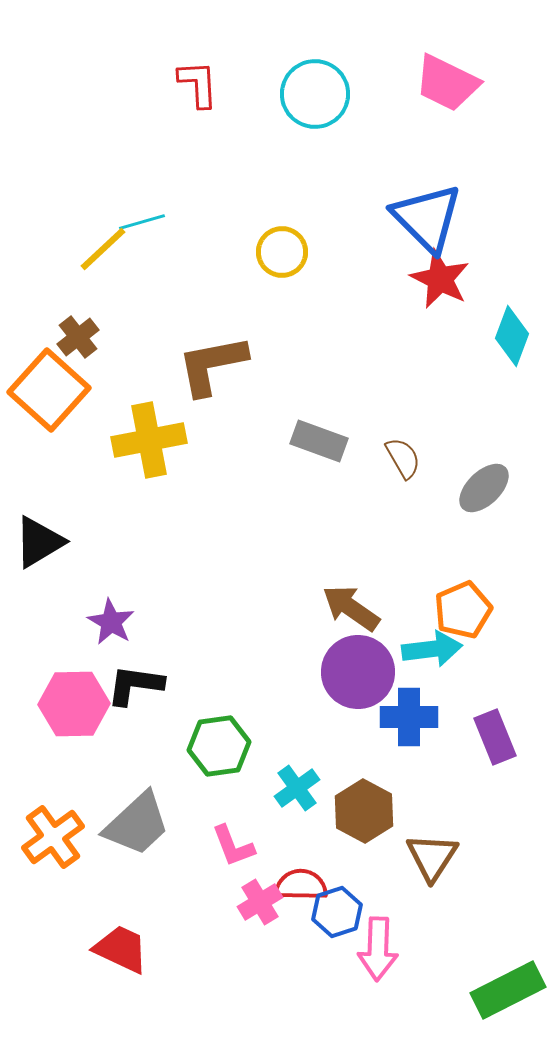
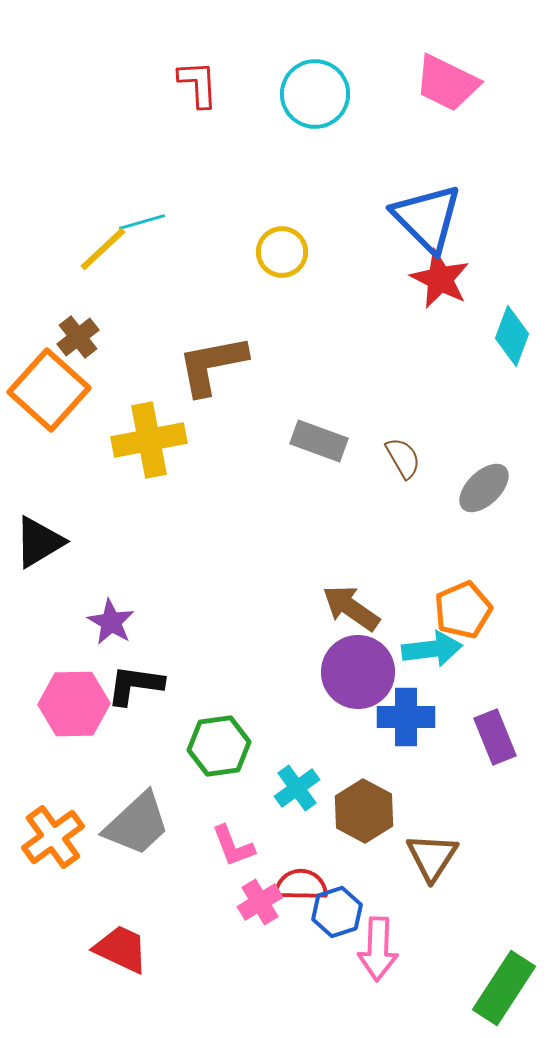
blue cross: moved 3 px left
green rectangle: moved 4 px left, 2 px up; rotated 30 degrees counterclockwise
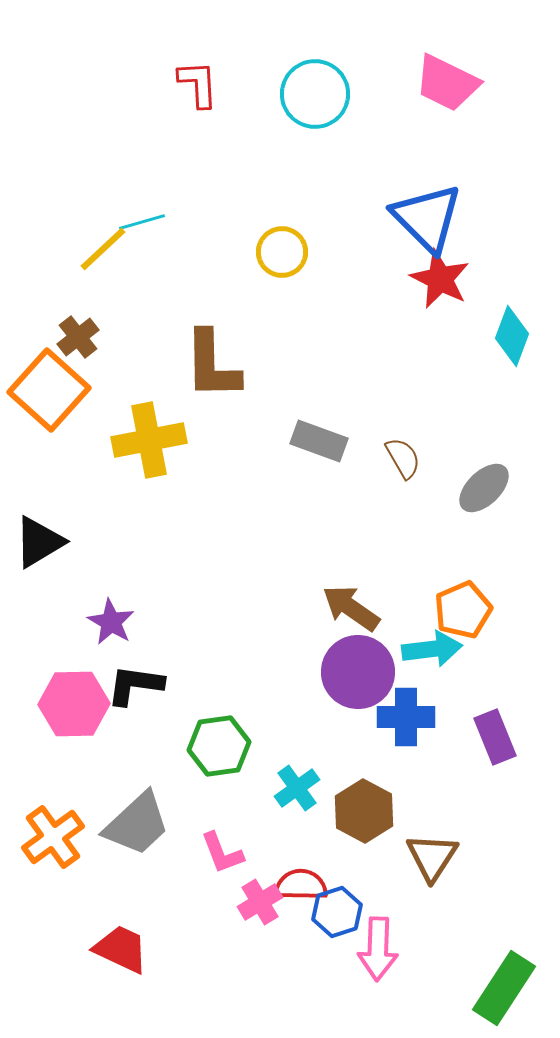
brown L-shape: rotated 80 degrees counterclockwise
pink L-shape: moved 11 px left, 7 px down
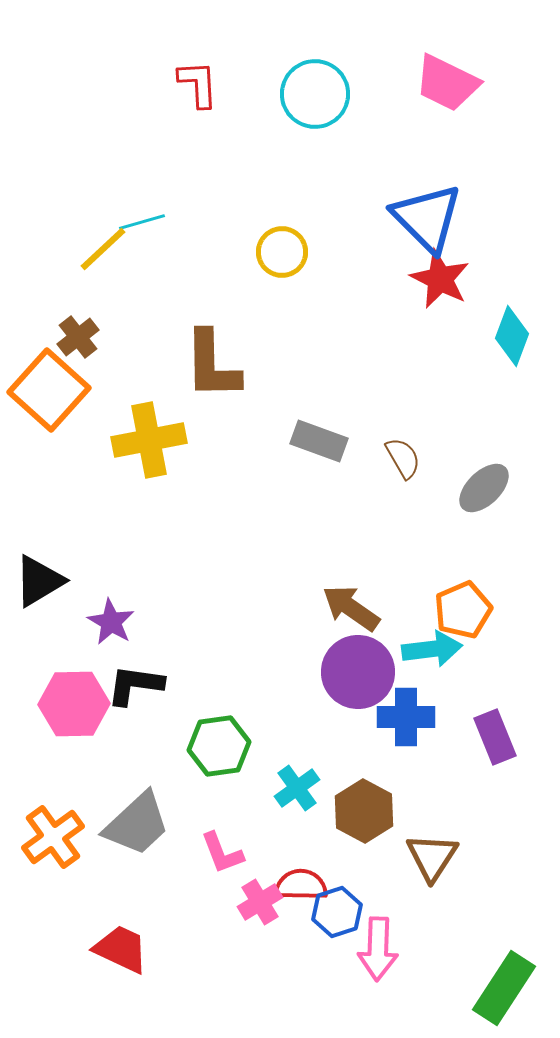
black triangle: moved 39 px down
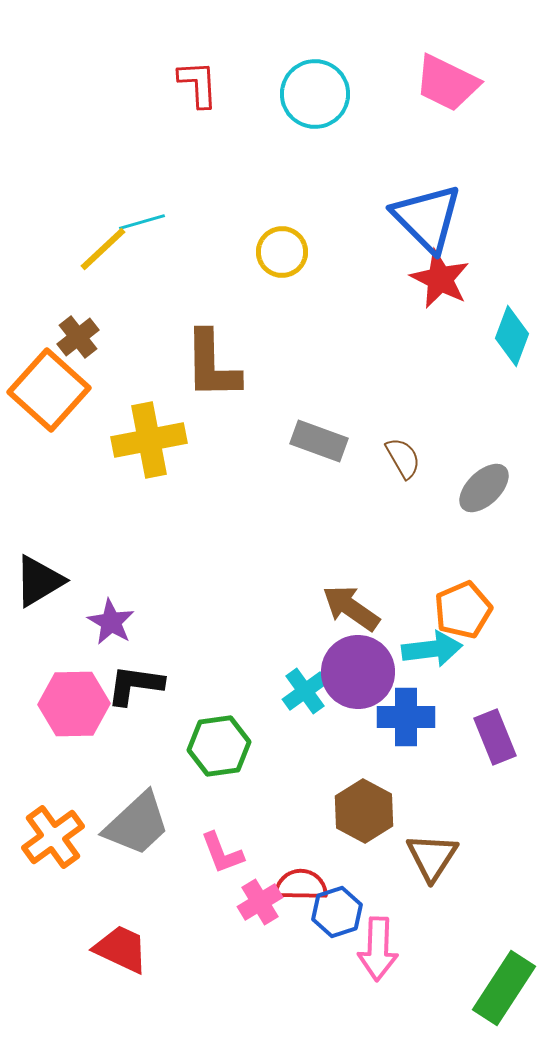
cyan cross: moved 8 px right, 97 px up
